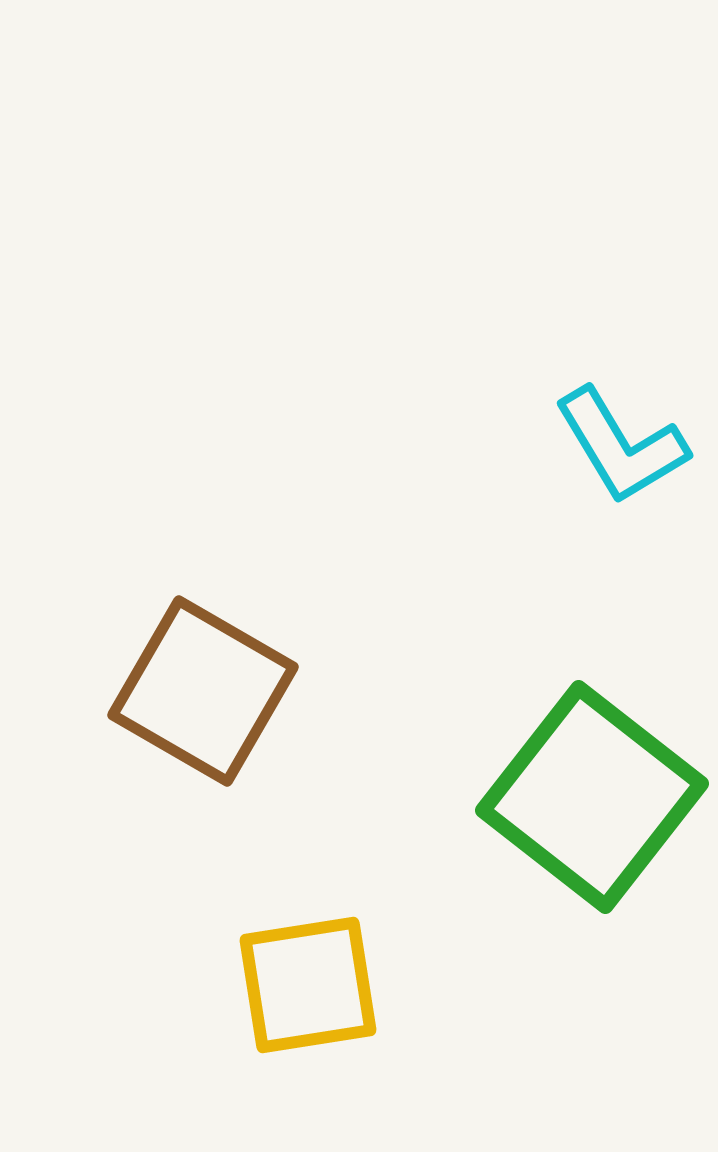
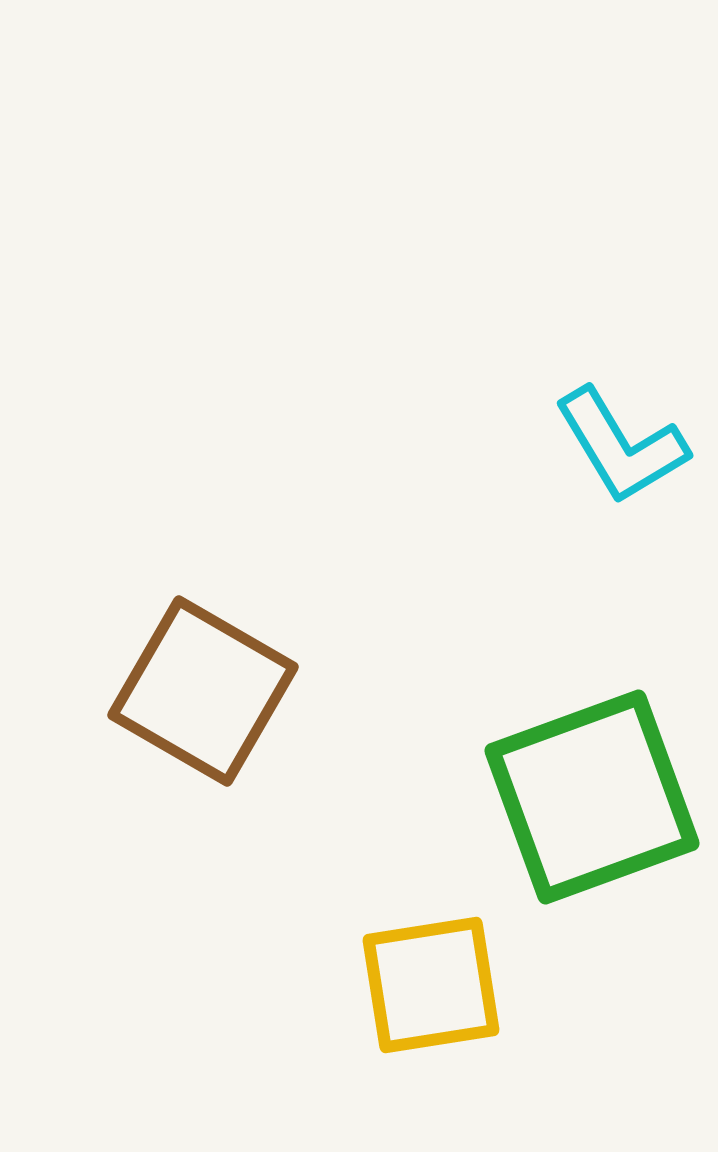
green square: rotated 32 degrees clockwise
yellow square: moved 123 px right
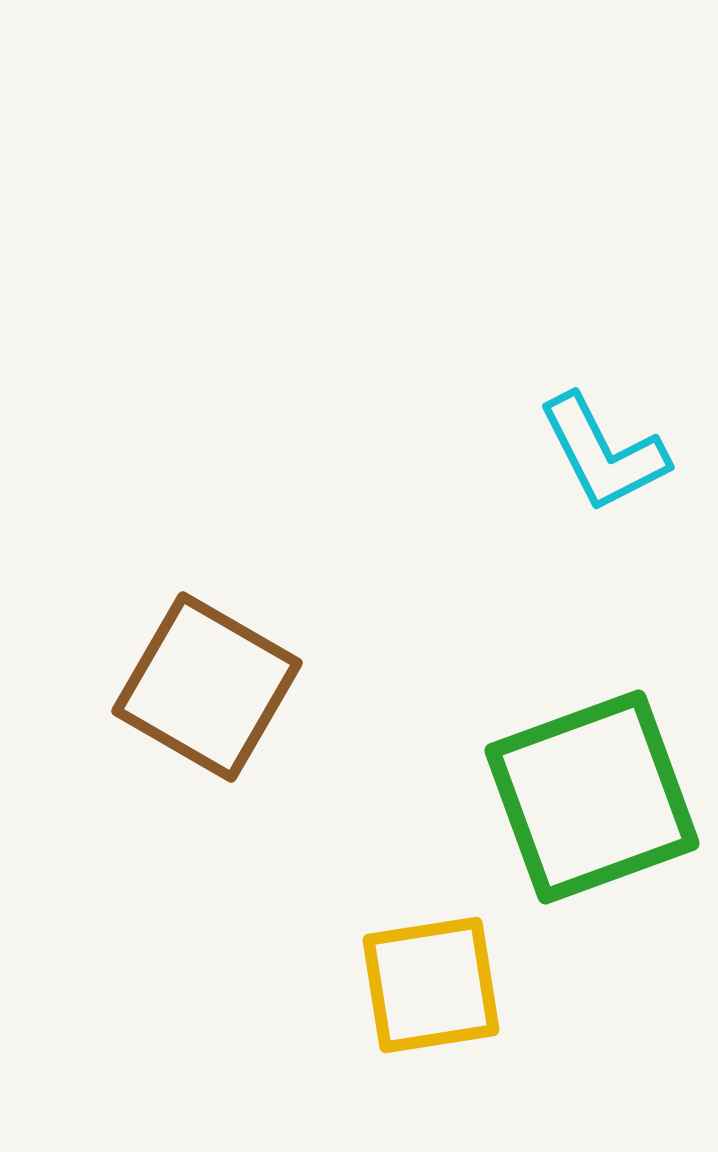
cyan L-shape: moved 18 px left, 7 px down; rotated 4 degrees clockwise
brown square: moved 4 px right, 4 px up
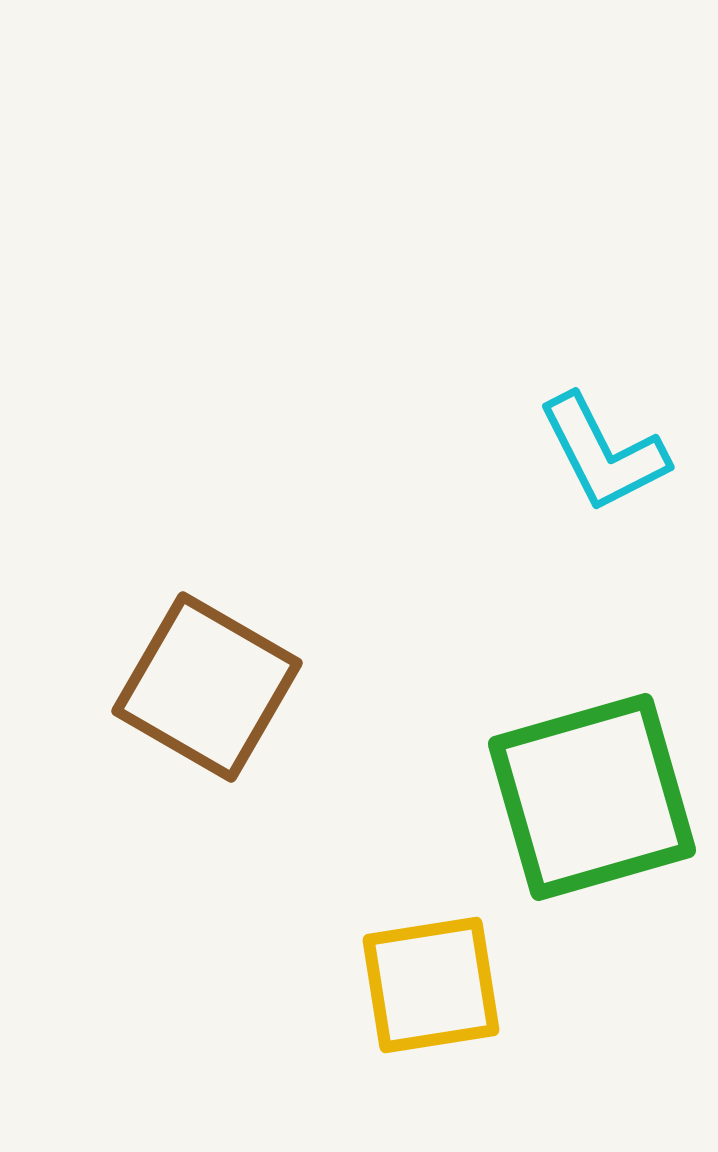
green square: rotated 4 degrees clockwise
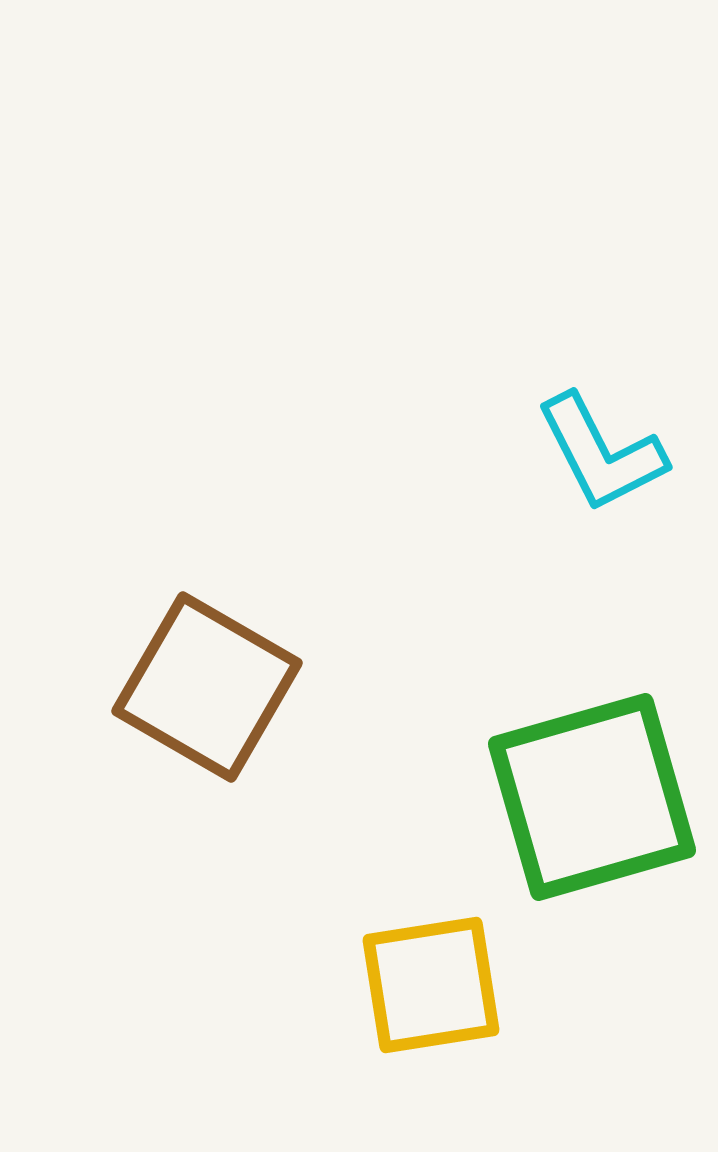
cyan L-shape: moved 2 px left
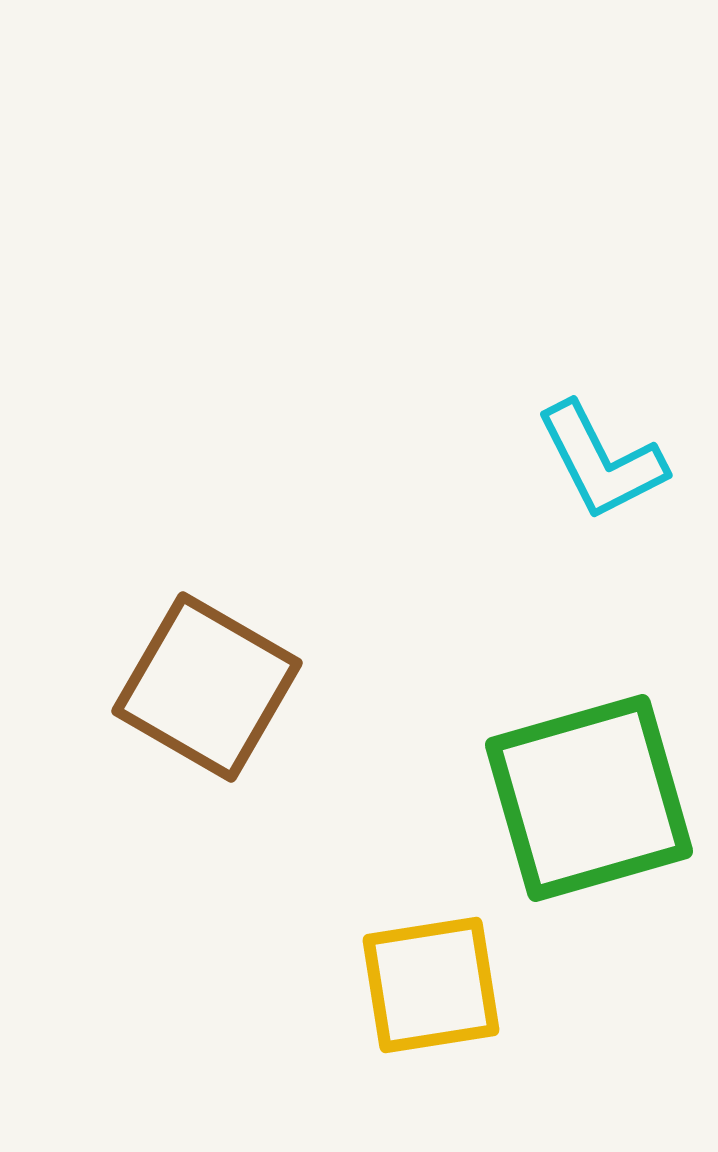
cyan L-shape: moved 8 px down
green square: moved 3 px left, 1 px down
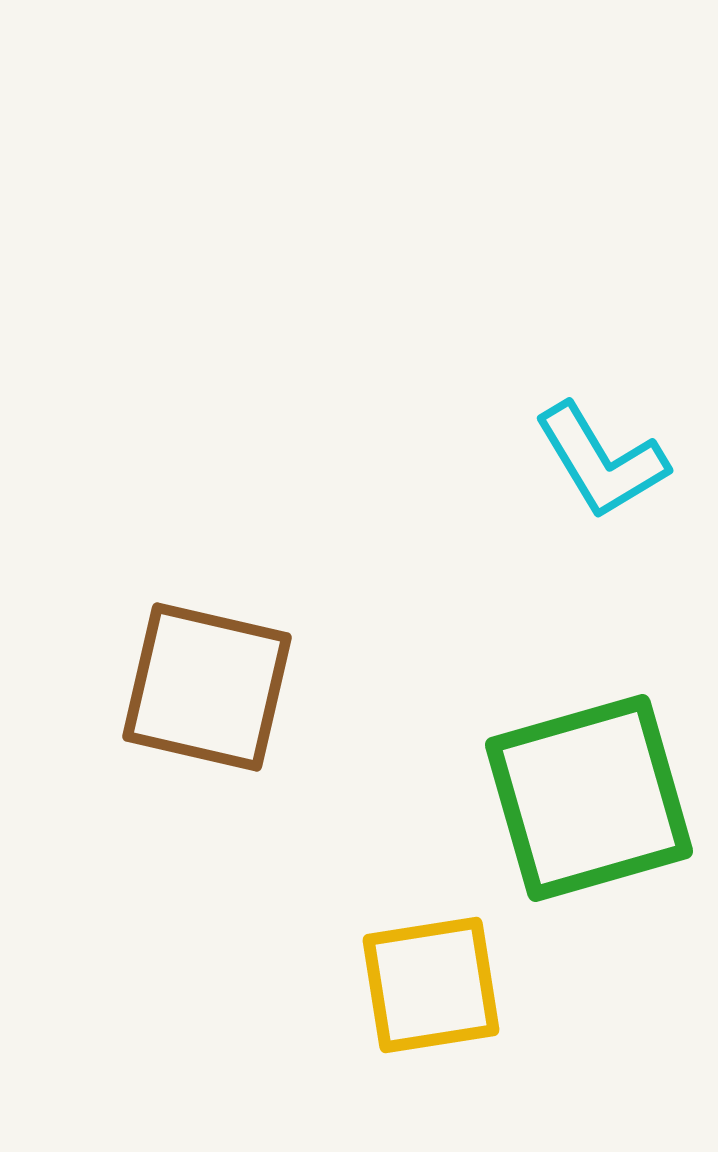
cyan L-shape: rotated 4 degrees counterclockwise
brown square: rotated 17 degrees counterclockwise
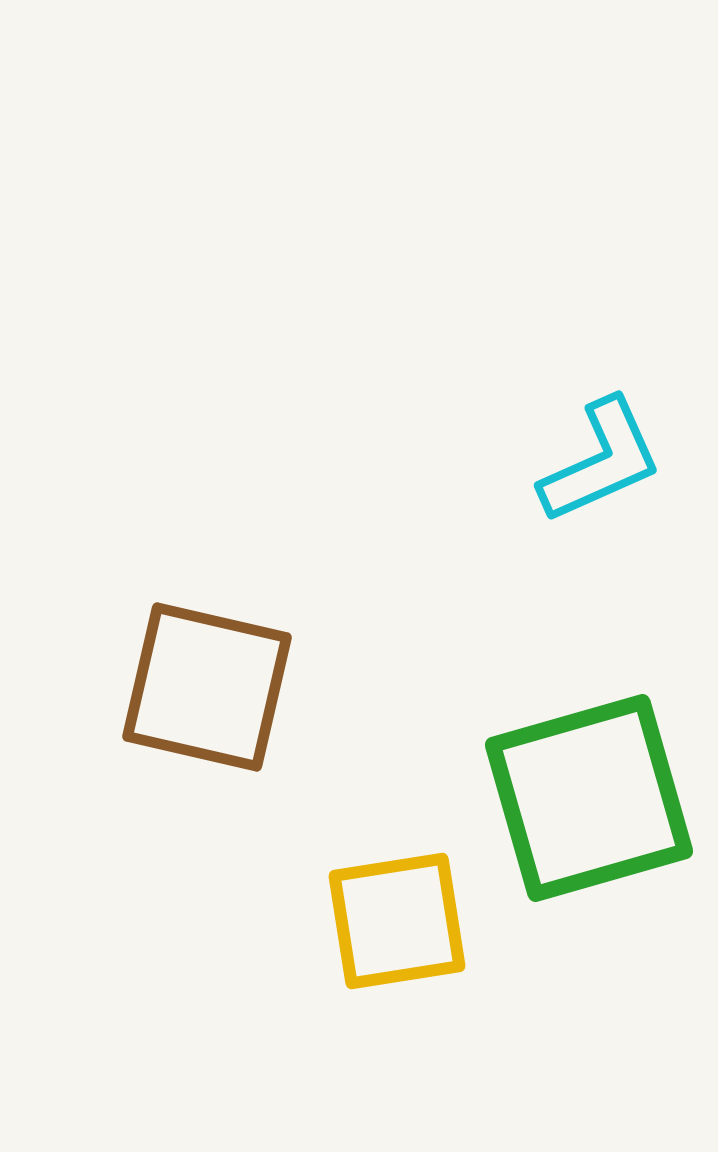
cyan L-shape: rotated 83 degrees counterclockwise
yellow square: moved 34 px left, 64 px up
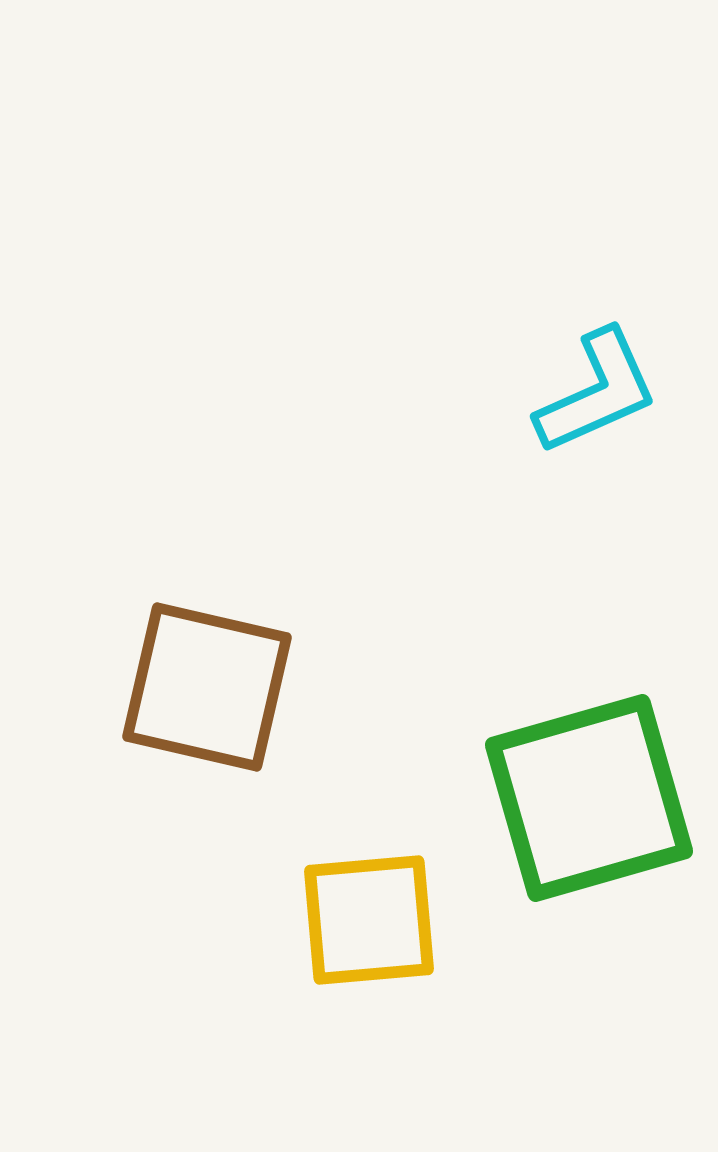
cyan L-shape: moved 4 px left, 69 px up
yellow square: moved 28 px left, 1 px up; rotated 4 degrees clockwise
